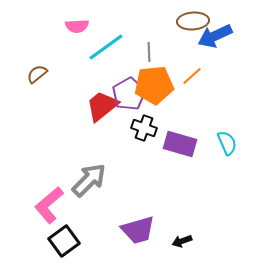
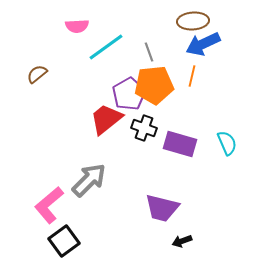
blue arrow: moved 12 px left, 8 px down
gray line: rotated 18 degrees counterclockwise
orange line: rotated 35 degrees counterclockwise
red trapezoid: moved 4 px right, 13 px down
purple trapezoid: moved 24 px right, 22 px up; rotated 30 degrees clockwise
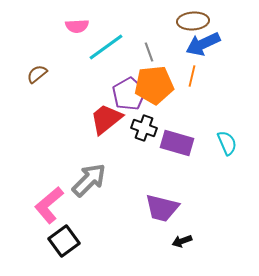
purple rectangle: moved 3 px left, 1 px up
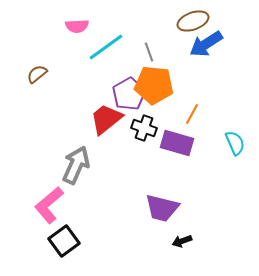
brown ellipse: rotated 16 degrees counterclockwise
blue arrow: moved 3 px right; rotated 8 degrees counterclockwise
orange line: moved 38 px down; rotated 15 degrees clockwise
orange pentagon: rotated 12 degrees clockwise
cyan semicircle: moved 8 px right
gray arrow: moved 13 px left, 15 px up; rotated 21 degrees counterclockwise
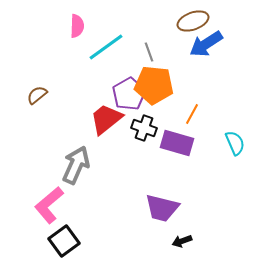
pink semicircle: rotated 85 degrees counterclockwise
brown semicircle: moved 21 px down
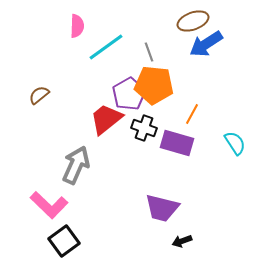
brown semicircle: moved 2 px right
cyan semicircle: rotated 10 degrees counterclockwise
pink L-shape: rotated 96 degrees counterclockwise
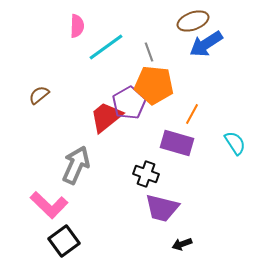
purple pentagon: moved 9 px down
red trapezoid: moved 2 px up
black cross: moved 2 px right, 46 px down
black arrow: moved 3 px down
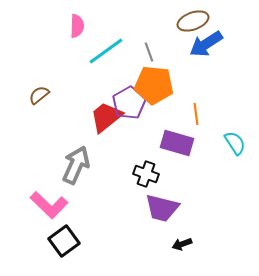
cyan line: moved 4 px down
orange line: moved 4 px right; rotated 35 degrees counterclockwise
